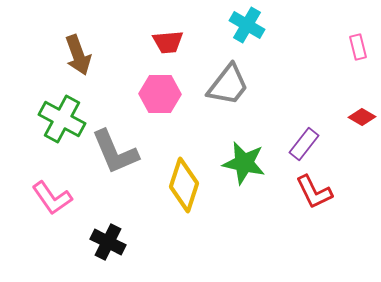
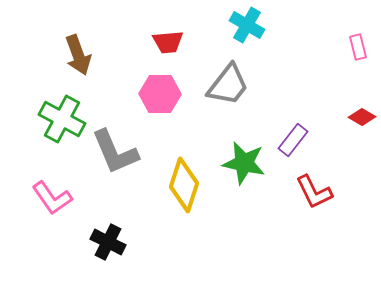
purple rectangle: moved 11 px left, 4 px up
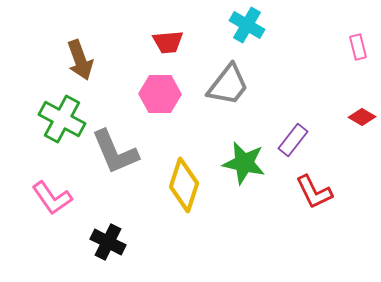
brown arrow: moved 2 px right, 5 px down
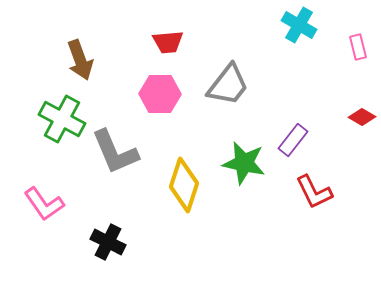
cyan cross: moved 52 px right
pink L-shape: moved 8 px left, 6 px down
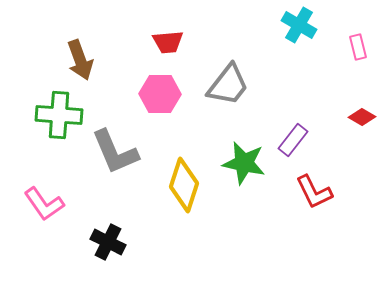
green cross: moved 3 px left, 4 px up; rotated 24 degrees counterclockwise
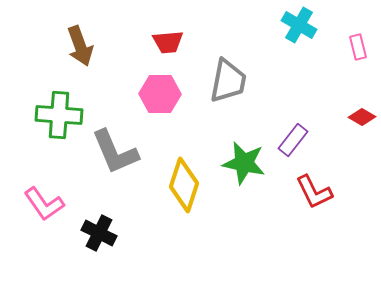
brown arrow: moved 14 px up
gray trapezoid: moved 4 px up; rotated 27 degrees counterclockwise
black cross: moved 9 px left, 9 px up
